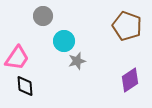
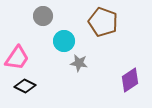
brown pentagon: moved 24 px left, 4 px up
gray star: moved 2 px right, 2 px down; rotated 24 degrees clockwise
black diamond: rotated 60 degrees counterclockwise
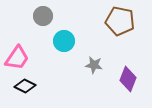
brown pentagon: moved 17 px right, 1 px up; rotated 8 degrees counterclockwise
gray star: moved 15 px right, 2 px down
purple diamond: moved 2 px left, 1 px up; rotated 35 degrees counterclockwise
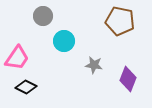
black diamond: moved 1 px right, 1 px down
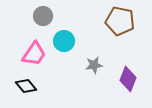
pink trapezoid: moved 17 px right, 4 px up
gray star: rotated 18 degrees counterclockwise
black diamond: moved 1 px up; rotated 25 degrees clockwise
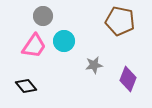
pink trapezoid: moved 8 px up
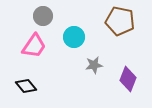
cyan circle: moved 10 px right, 4 px up
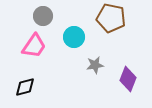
brown pentagon: moved 9 px left, 3 px up
gray star: moved 1 px right
black diamond: moved 1 px left, 1 px down; rotated 65 degrees counterclockwise
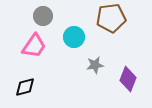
brown pentagon: rotated 20 degrees counterclockwise
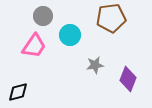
cyan circle: moved 4 px left, 2 px up
black diamond: moved 7 px left, 5 px down
